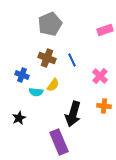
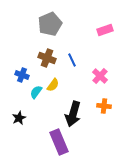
cyan semicircle: rotated 120 degrees clockwise
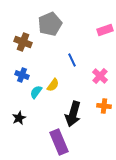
brown cross: moved 24 px left, 16 px up
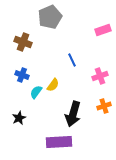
gray pentagon: moved 7 px up
pink rectangle: moved 2 px left
pink cross: rotated 28 degrees clockwise
orange cross: rotated 24 degrees counterclockwise
purple rectangle: rotated 70 degrees counterclockwise
